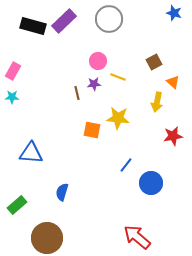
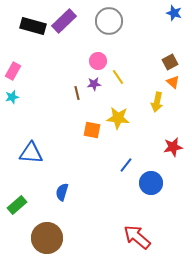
gray circle: moved 2 px down
brown square: moved 16 px right
yellow line: rotated 35 degrees clockwise
cyan star: rotated 16 degrees counterclockwise
red star: moved 11 px down
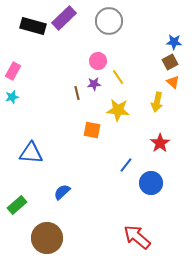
blue star: moved 29 px down; rotated 14 degrees counterclockwise
purple rectangle: moved 3 px up
yellow star: moved 8 px up
red star: moved 13 px left, 4 px up; rotated 24 degrees counterclockwise
blue semicircle: rotated 30 degrees clockwise
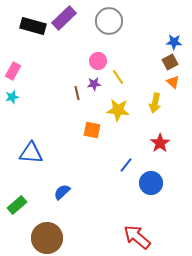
yellow arrow: moved 2 px left, 1 px down
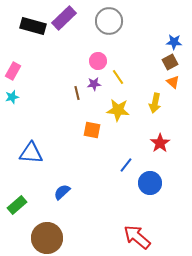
blue circle: moved 1 px left
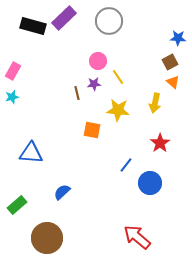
blue star: moved 4 px right, 4 px up
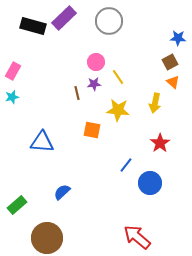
pink circle: moved 2 px left, 1 px down
blue triangle: moved 11 px right, 11 px up
